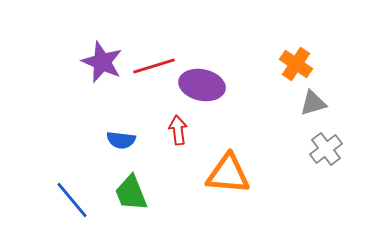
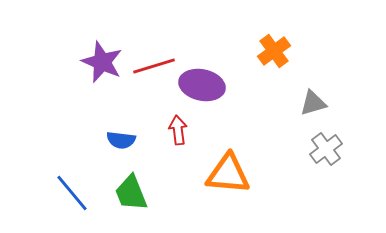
orange cross: moved 22 px left, 13 px up; rotated 20 degrees clockwise
blue line: moved 7 px up
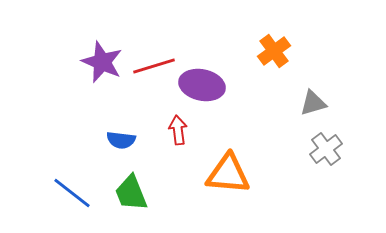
blue line: rotated 12 degrees counterclockwise
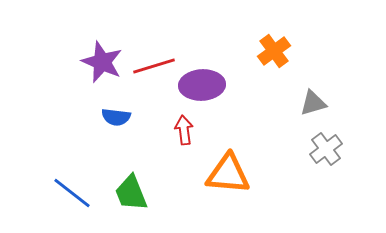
purple ellipse: rotated 15 degrees counterclockwise
red arrow: moved 6 px right
blue semicircle: moved 5 px left, 23 px up
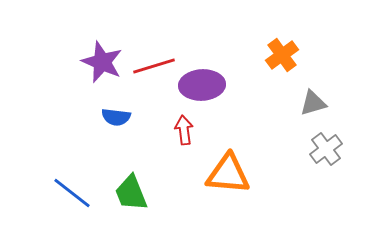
orange cross: moved 8 px right, 4 px down
